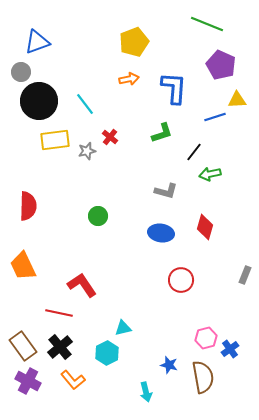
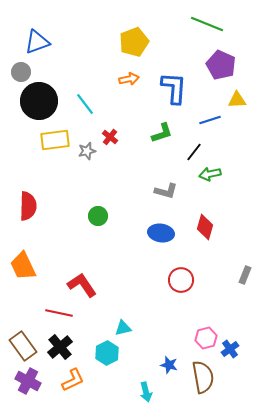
blue line: moved 5 px left, 3 px down
orange L-shape: rotated 75 degrees counterclockwise
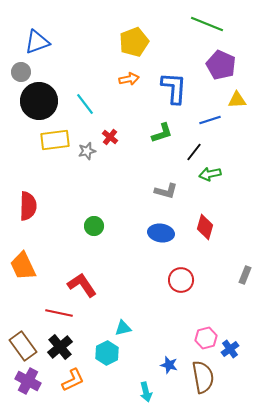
green circle: moved 4 px left, 10 px down
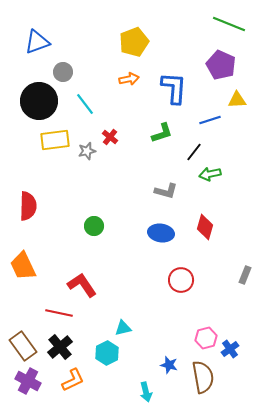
green line: moved 22 px right
gray circle: moved 42 px right
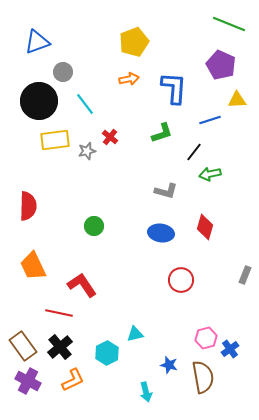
orange trapezoid: moved 10 px right
cyan triangle: moved 12 px right, 6 px down
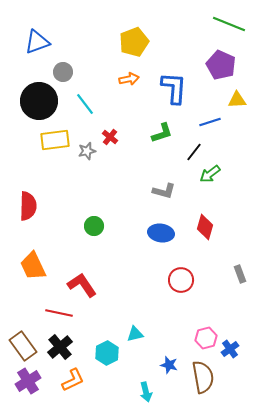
blue line: moved 2 px down
green arrow: rotated 25 degrees counterclockwise
gray L-shape: moved 2 px left
gray rectangle: moved 5 px left, 1 px up; rotated 42 degrees counterclockwise
purple cross: rotated 30 degrees clockwise
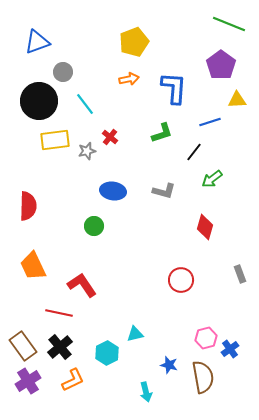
purple pentagon: rotated 12 degrees clockwise
green arrow: moved 2 px right, 5 px down
blue ellipse: moved 48 px left, 42 px up
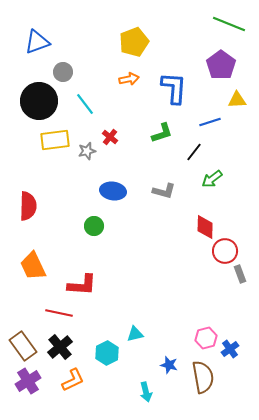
red diamond: rotated 15 degrees counterclockwise
red circle: moved 44 px right, 29 px up
red L-shape: rotated 128 degrees clockwise
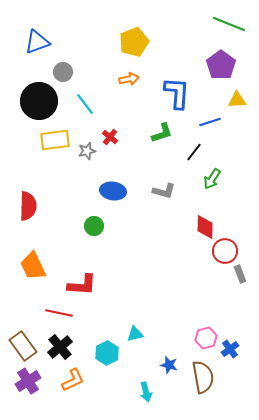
blue L-shape: moved 3 px right, 5 px down
green arrow: rotated 20 degrees counterclockwise
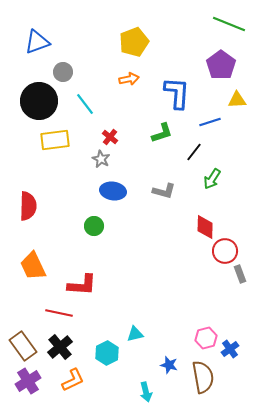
gray star: moved 14 px right, 8 px down; rotated 30 degrees counterclockwise
